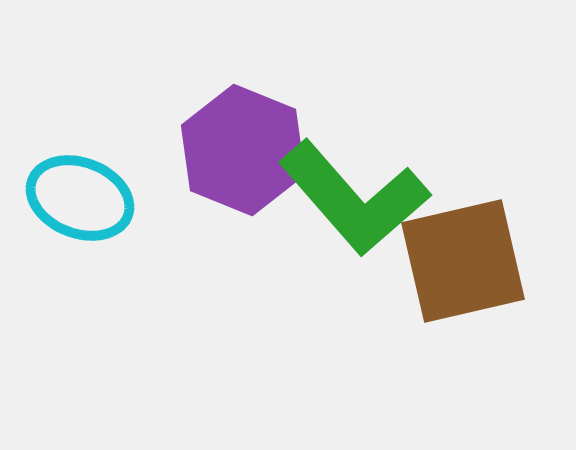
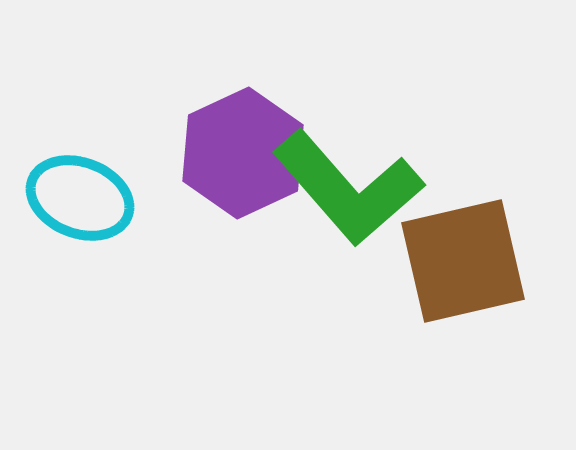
purple hexagon: moved 3 px down; rotated 13 degrees clockwise
green L-shape: moved 6 px left, 10 px up
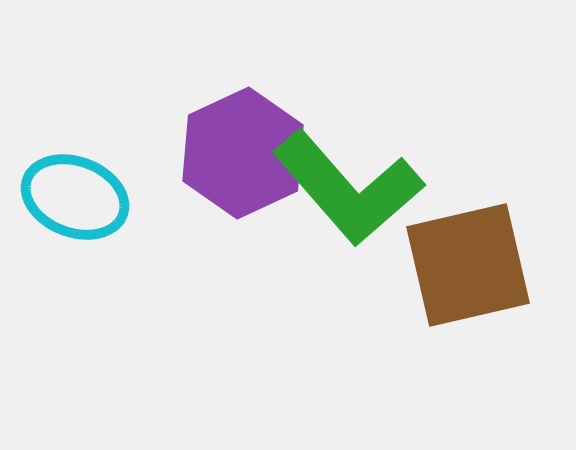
cyan ellipse: moved 5 px left, 1 px up
brown square: moved 5 px right, 4 px down
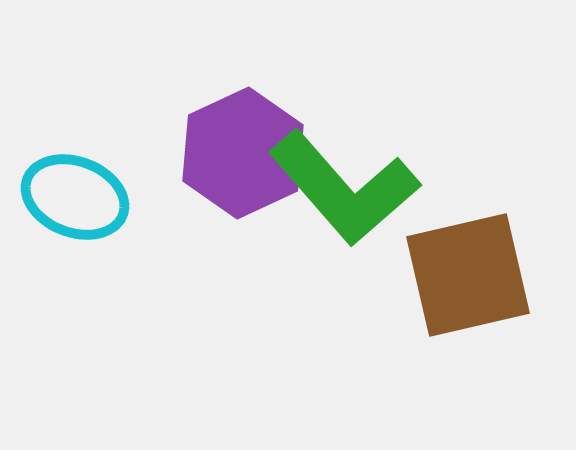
green L-shape: moved 4 px left
brown square: moved 10 px down
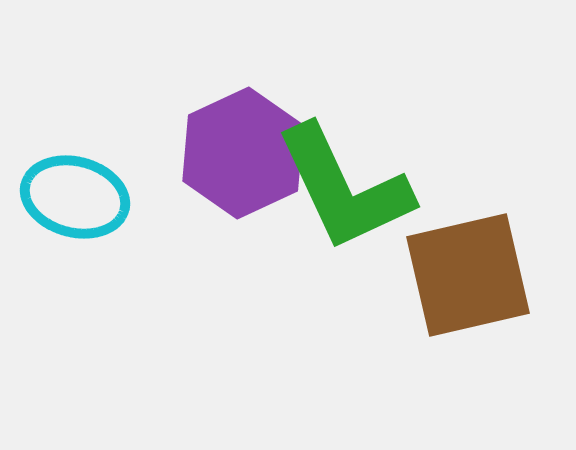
green L-shape: rotated 16 degrees clockwise
cyan ellipse: rotated 6 degrees counterclockwise
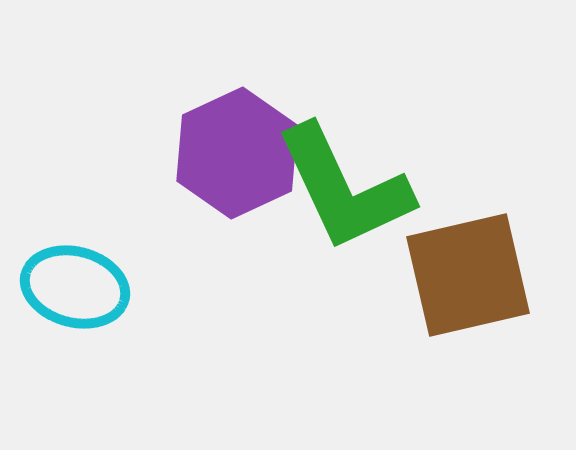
purple hexagon: moved 6 px left
cyan ellipse: moved 90 px down
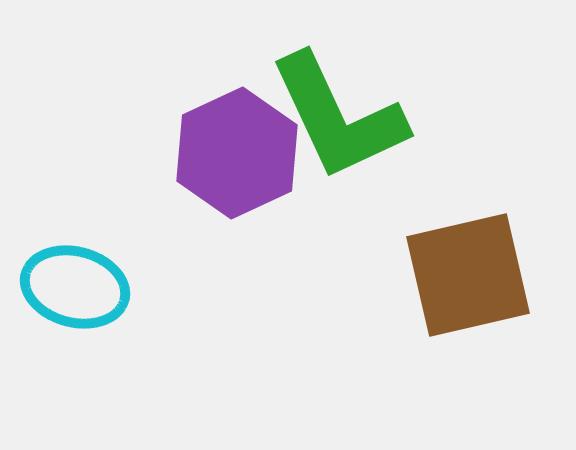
green L-shape: moved 6 px left, 71 px up
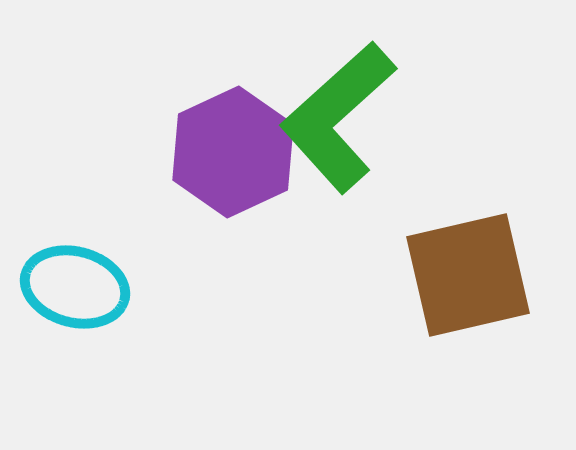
green L-shape: rotated 73 degrees clockwise
purple hexagon: moved 4 px left, 1 px up
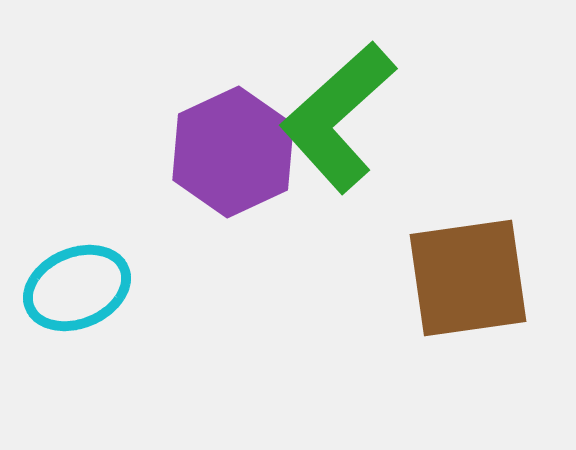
brown square: moved 3 px down; rotated 5 degrees clockwise
cyan ellipse: moved 2 px right, 1 px down; rotated 38 degrees counterclockwise
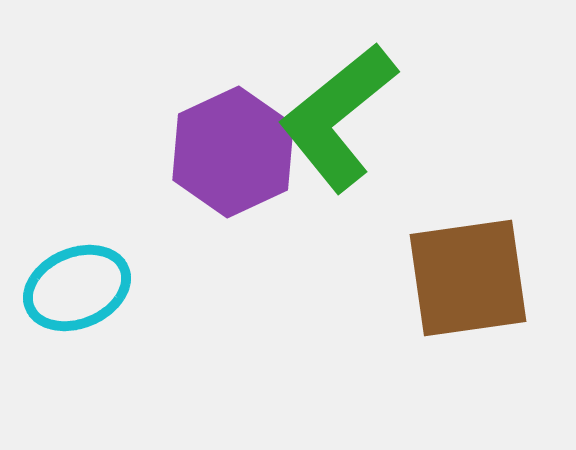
green L-shape: rotated 3 degrees clockwise
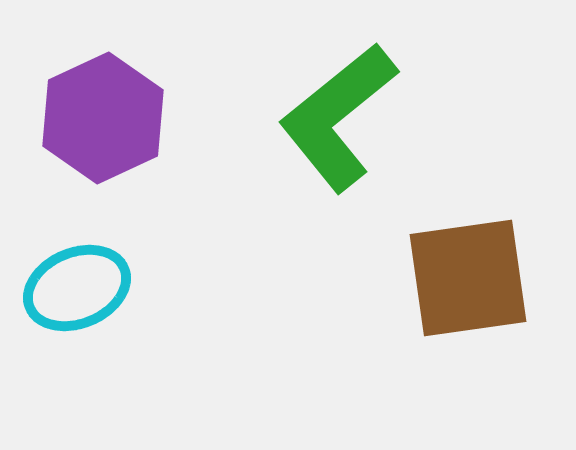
purple hexagon: moved 130 px left, 34 px up
